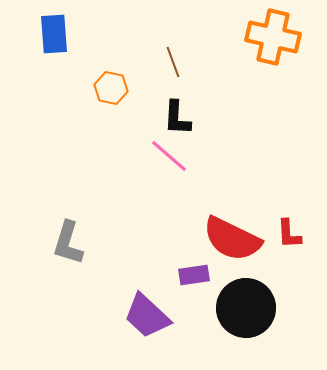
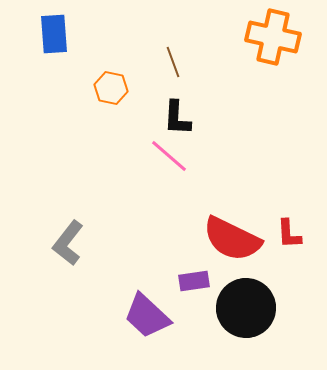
gray L-shape: rotated 21 degrees clockwise
purple rectangle: moved 6 px down
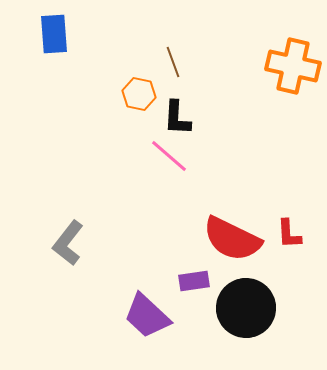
orange cross: moved 20 px right, 29 px down
orange hexagon: moved 28 px right, 6 px down
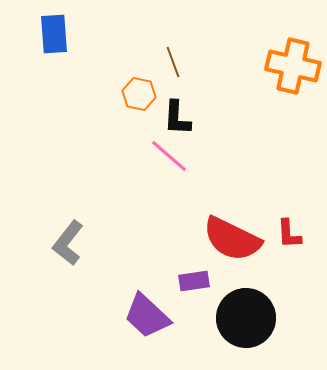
black circle: moved 10 px down
